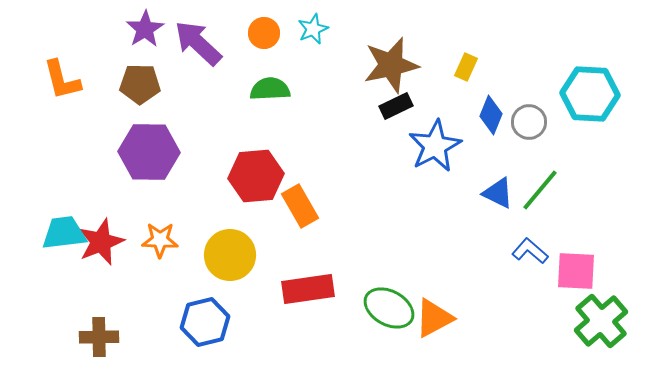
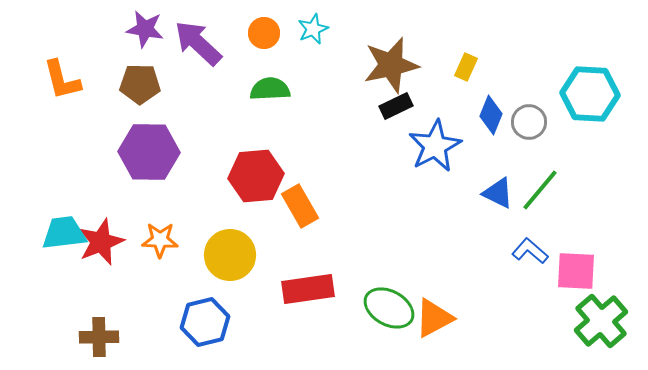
purple star: rotated 30 degrees counterclockwise
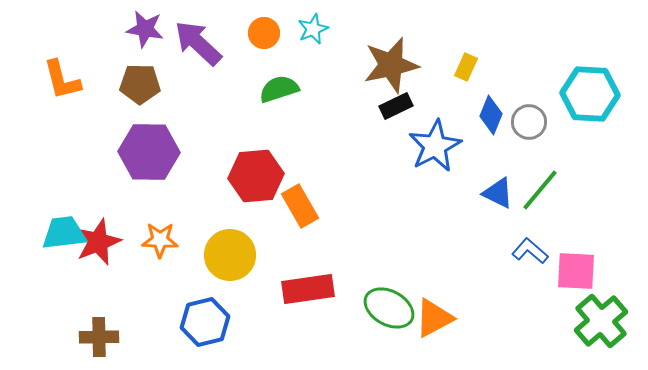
green semicircle: moved 9 px right; rotated 15 degrees counterclockwise
red star: moved 3 px left
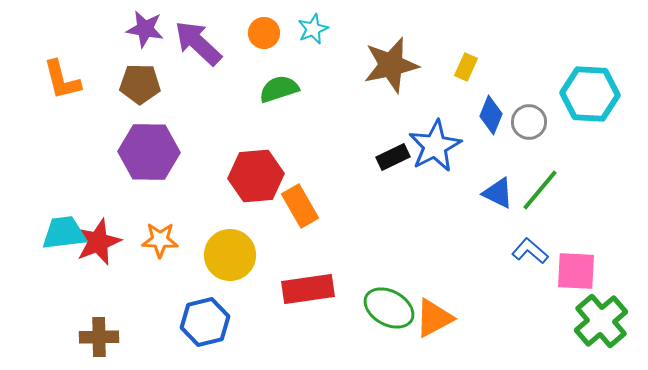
black rectangle: moved 3 px left, 51 px down
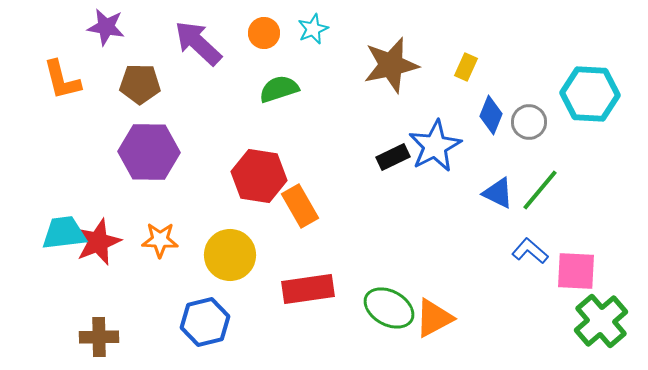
purple star: moved 39 px left, 2 px up
red hexagon: moved 3 px right; rotated 14 degrees clockwise
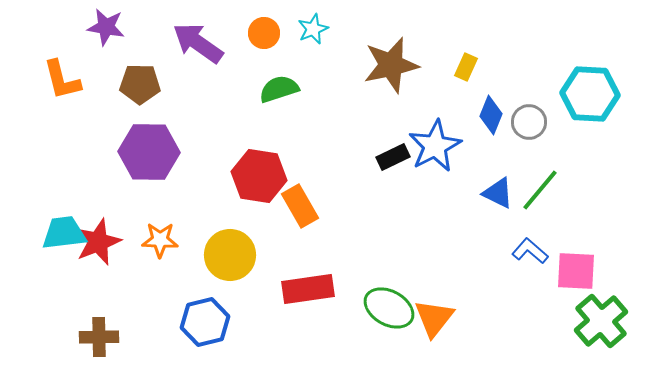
purple arrow: rotated 8 degrees counterclockwise
orange triangle: rotated 24 degrees counterclockwise
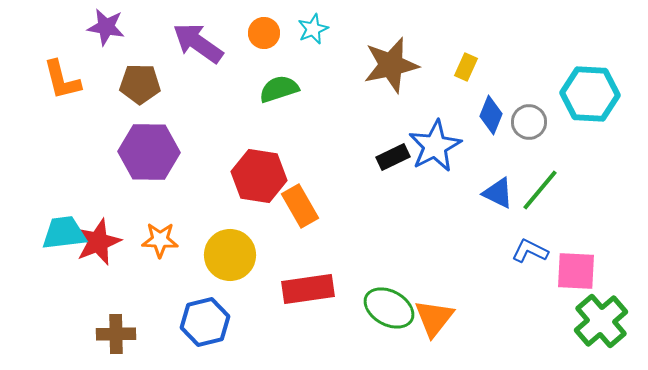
blue L-shape: rotated 15 degrees counterclockwise
brown cross: moved 17 px right, 3 px up
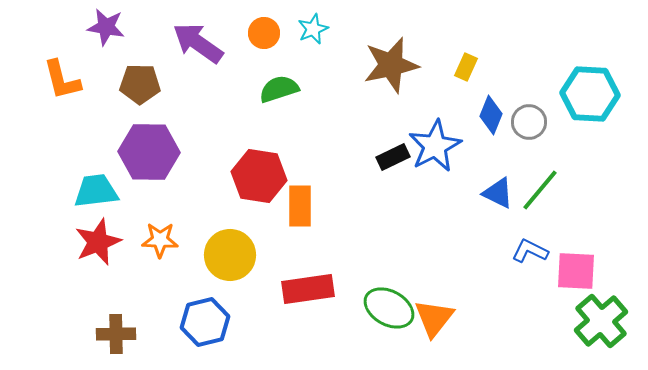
orange rectangle: rotated 30 degrees clockwise
cyan trapezoid: moved 32 px right, 42 px up
